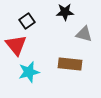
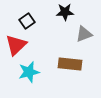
gray triangle: rotated 36 degrees counterclockwise
red triangle: rotated 25 degrees clockwise
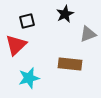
black star: moved 2 px down; rotated 24 degrees counterclockwise
black square: rotated 21 degrees clockwise
gray triangle: moved 4 px right
cyan star: moved 6 px down
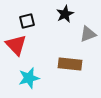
red triangle: rotated 30 degrees counterclockwise
